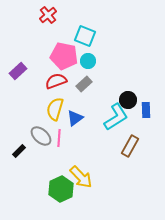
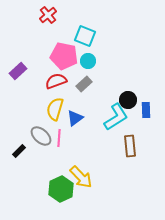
brown rectangle: rotated 35 degrees counterclockwise
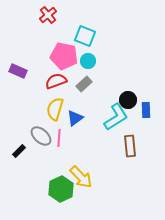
purple rectangle: rotated 66 degrees clockwise
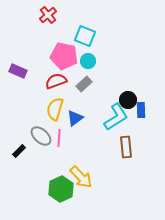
blue rectangle: moved 5 px left
brown rectangle: moved 4 px left, 1 px down
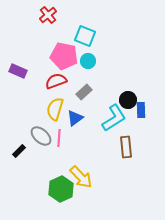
gray rectangle: moved 8 px down
cyan L-shape: moved 2 px left, 1 px down
